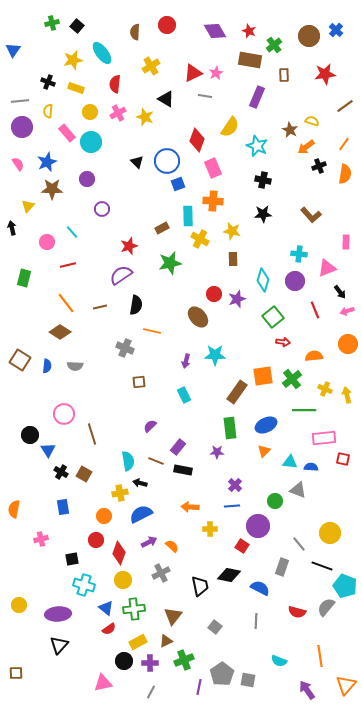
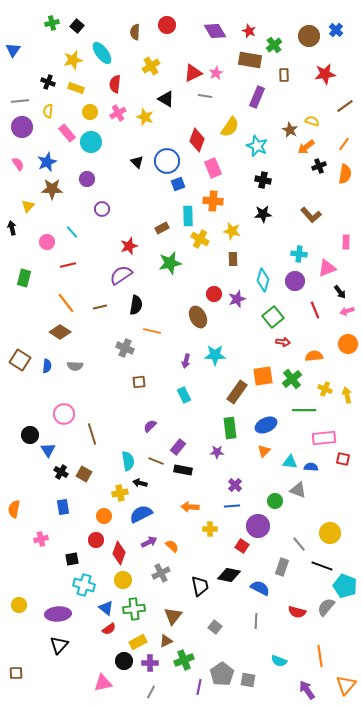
brown ellipse at (198, 317): rotated 15 degrees clockwise
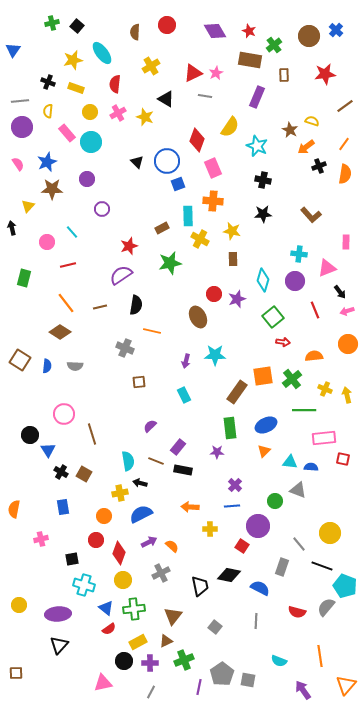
purple arrow at (307, 690): moved 4 px left
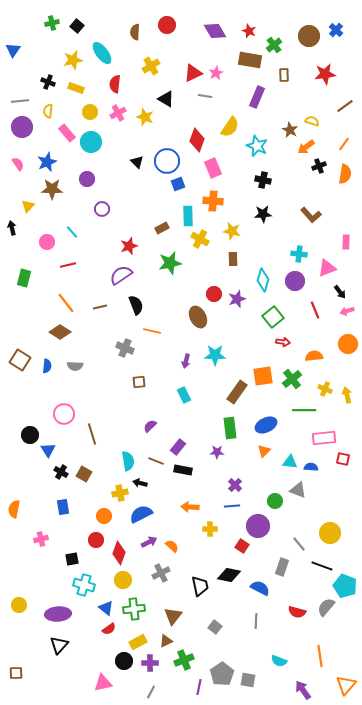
black semicircle at (136, 305): rotated 30 degrees counterclockwise
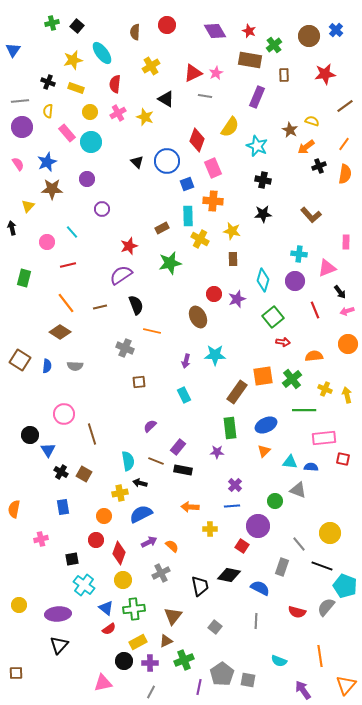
blue square at (178, 184): moved 9 px right
cyan cross at (84, 585): rotated 20 degrees clockwise
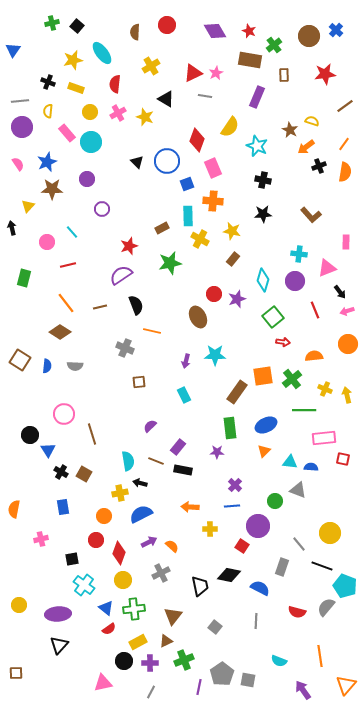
orange semicircle at (345, 174): moved 2 px up
brown rectangle at (233, 259): rotated 40 degrees clockwise
